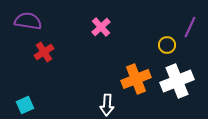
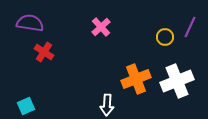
purple semicircle: moved 2 px right, 2 px down
yellow circle: moved 2 px left, 8 px up
red cross: rotated 24 degrees counterclockwise
cyan square: moved 1 px right, 1 px down
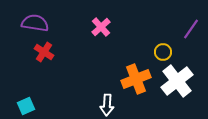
purple semicircle: moved 5 px right
purple line: moved 1 px right, 2 px down; rotated 10 degrees clockwise
yellow circle: moved 2 px left, 15 px down
white cross: rotated 16 degrees counterclockwise
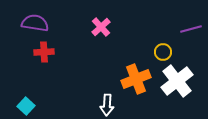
purple line: rotated 40 degrees clockwise
red cross: rotated 36 degrees counterclockwise
cyan square: rotated 24 degrees counterclockwise
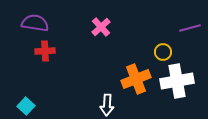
purple line: moved 1 px left, 1 px up
red cross: moved 1 px right, 1 px up
white cross: rotated 28 degrees clockwise
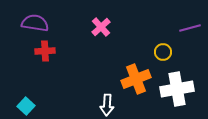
white cross: moved 8 px down
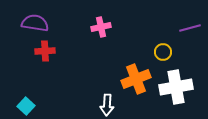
pink cross: rotated 30 degrees clockwise
white cross: moved 1 px left, 2 px up
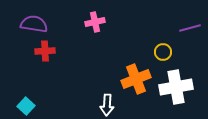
purple semicircle: moved 1 px left, 1 px down
pink cross: moved 6 px left, 5 px up
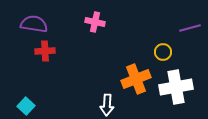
pink cross: rotated 24 degrees clockwise
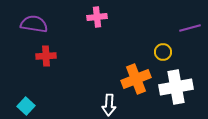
pink cross: moved 2 px right, 5 px up; rotated 18 degrees counterclockwise
red cross: moved 1 px right, 5 px down
white arrow: moved 2 px right
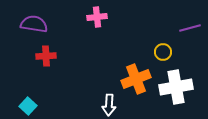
cyan square: moved 2 px right
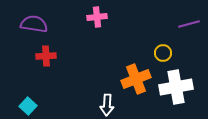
purple line: moved 1 px left, 4 px up
yellow circle: moved 1 px down
white arrow: moved 2 px left
